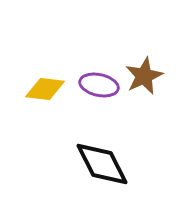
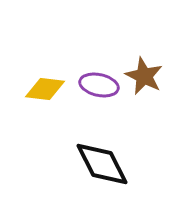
brown star: rotated 21 degrees counterclockwise
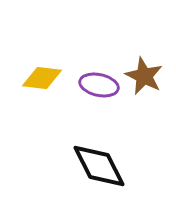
yellow diamond: moved 3 px left, 11 px up
black diamond: moved 3 px left, 2 px down
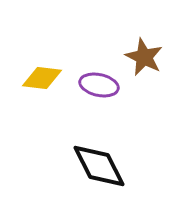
brown star: moved 19 px up
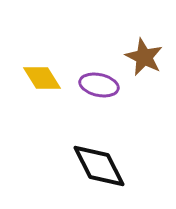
yellow diamond: rotated 51 degrees clockwise
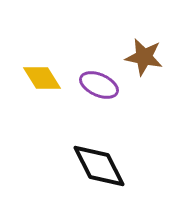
brown star: rotated 15 degrees counterclockwise
purple ellipse: rotated 12 degrees clockwise
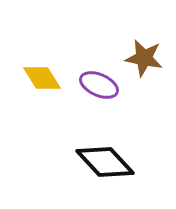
brown star: moved 1 px down
black diamond: moved 6 px right, 4 px up; rotated 16 degrees counterclockwise
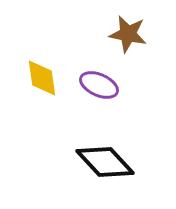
brown star: moved 16 px left, 24 px up
yellow diamond: rotated 24 degrees clockwise
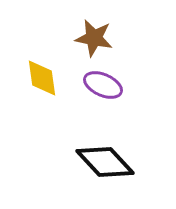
brown star: moved 34 px left, 4 px down
purple ellipse: moved 4 px right
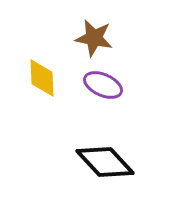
yellow diamond: rotated 6 degrees clockwise
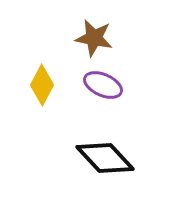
yellow diamond: moved 7 px down; rotated 30 degrees clockwise
black diamond: moved 4 px up
